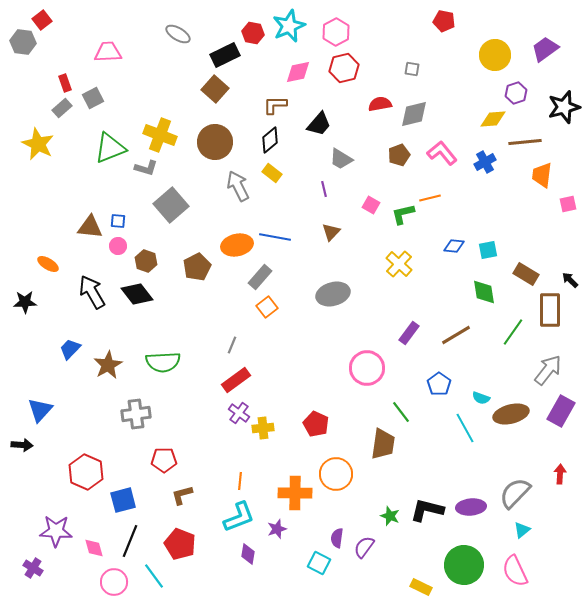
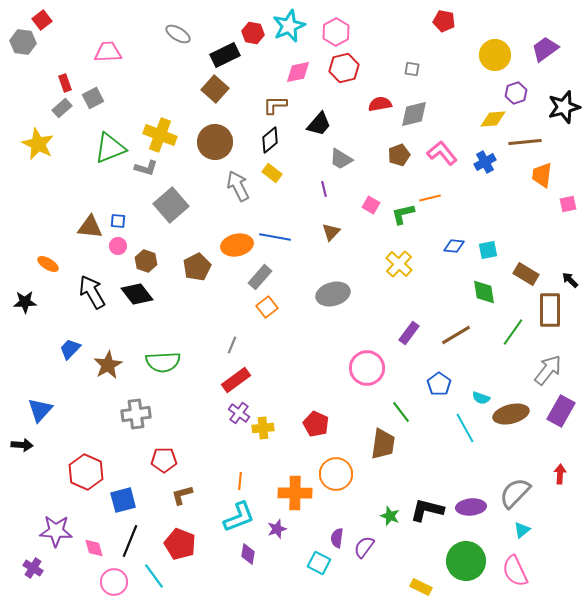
green circle at (464, 565): moved 2 px right, 4 px up
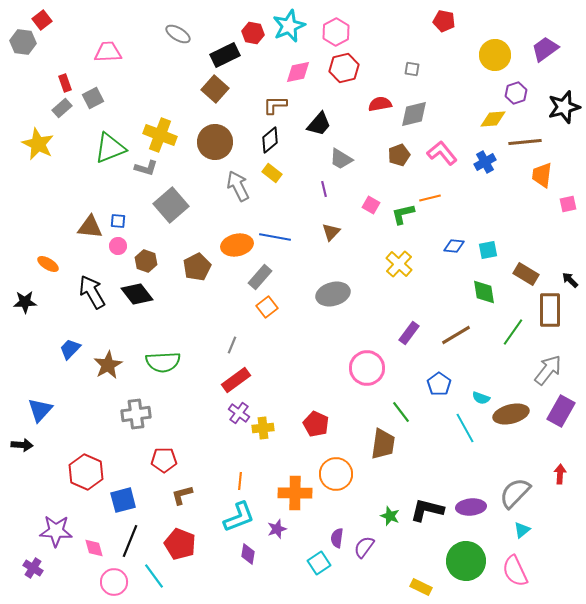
cyan square at (319, 563): rotated 30 degrees clockwise
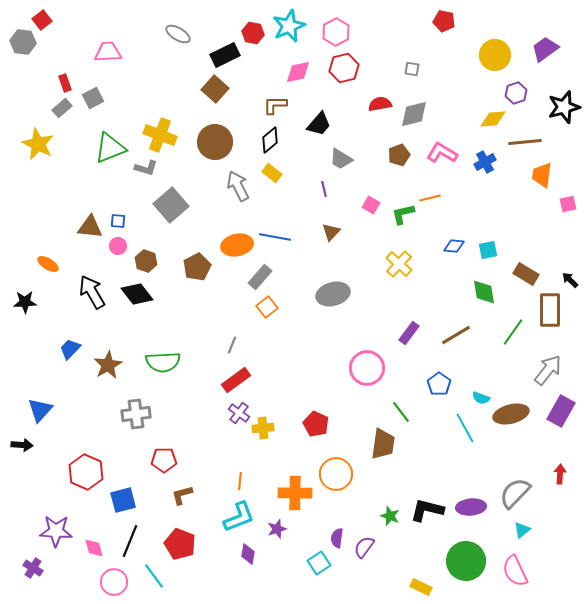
pink L-shape at (442, 153): rotated 20 degrees counterclockwise
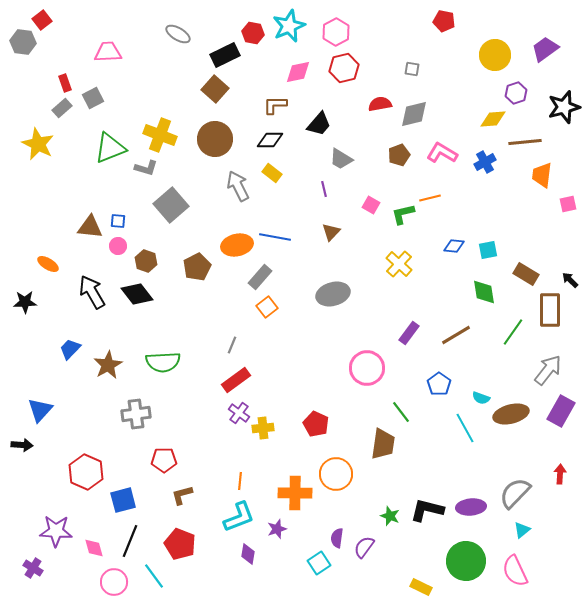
black diamond at (270, 140): rotated 40 degrees clockwise
brown circle at (215, 142): moved 3 px up
